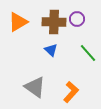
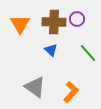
orange triangle: moved 2 px right, 2 px down; rotated 30 degrees counterclockwise
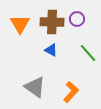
brown cross: moved 2 px left
blue triangle: rotated 16 degrees counterclockwise
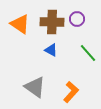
orange triangle: rotated 25 degrees counterclockwise
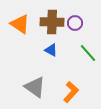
purple circle: moved 2 px left, 4 px down
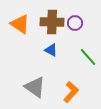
green line: moved 4 px down
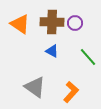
blue triangle: moved 1 px right, 1 px down
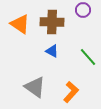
purple circle: moved 8 px right, 13 px up
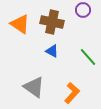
brown cross: rotated 10 degrees clockwise
gray triangle: moved 1 px left
orange L-shape: moved 1 px right, 1 px down
